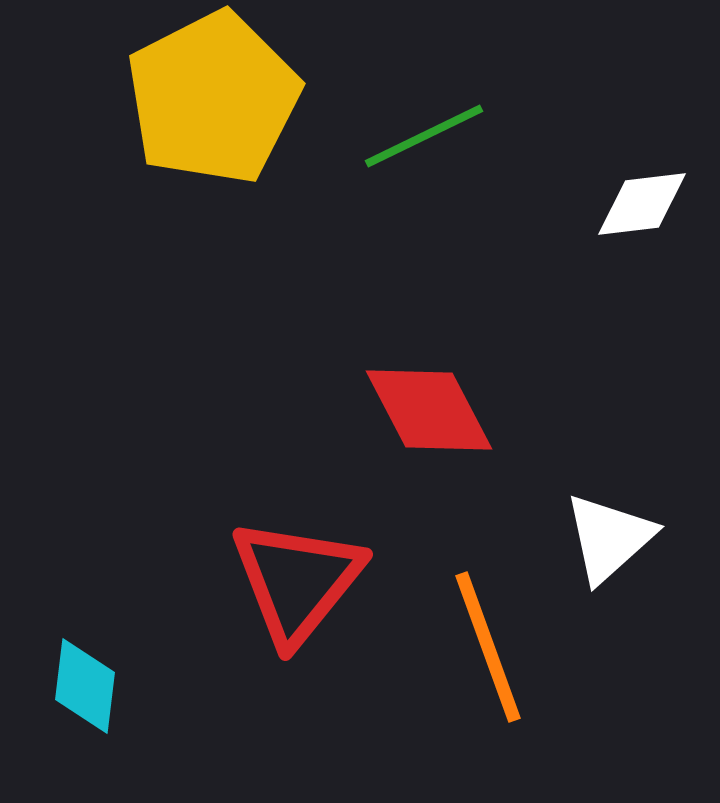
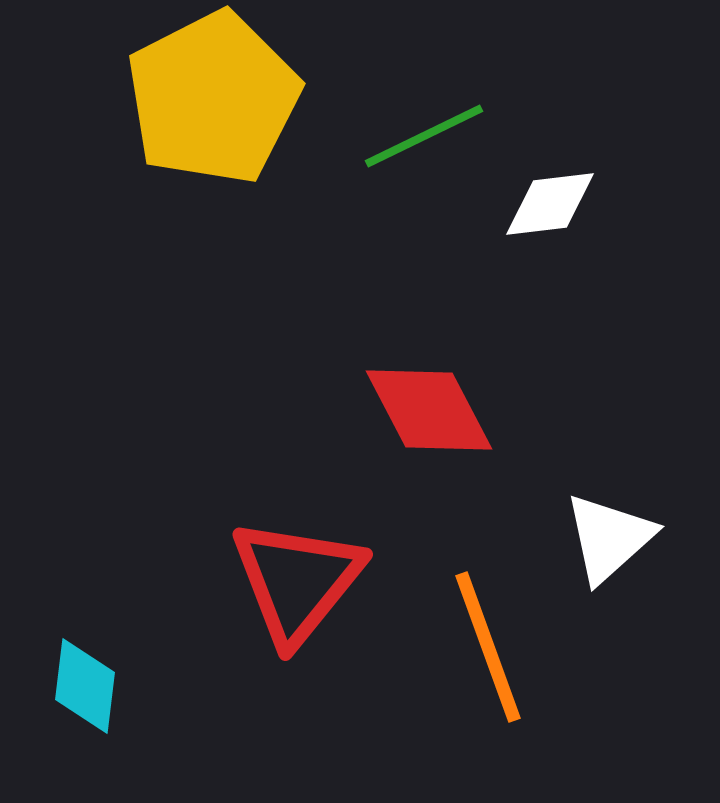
white diamond: moved 92 px left
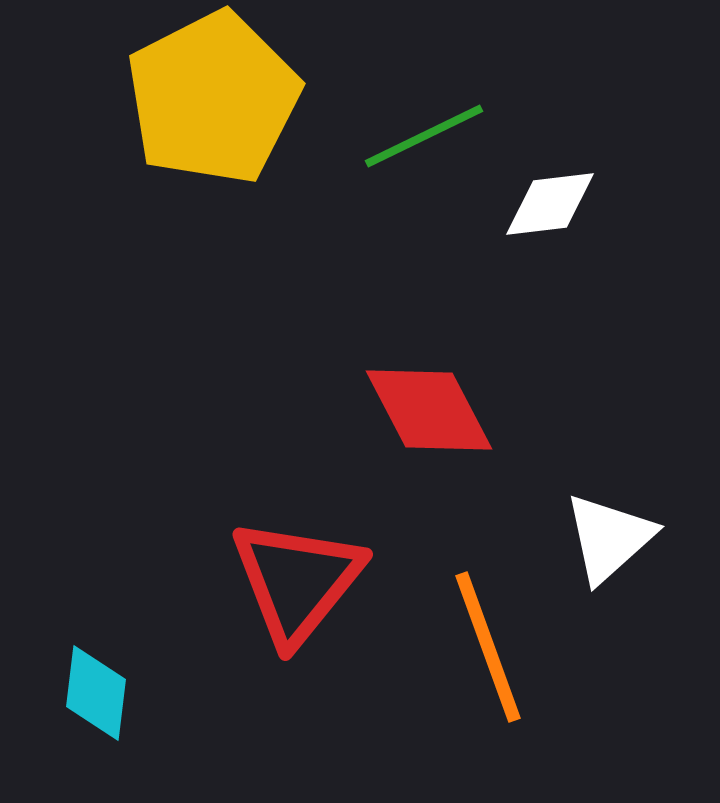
cyan diamond: moved 11 px right, 7 px down
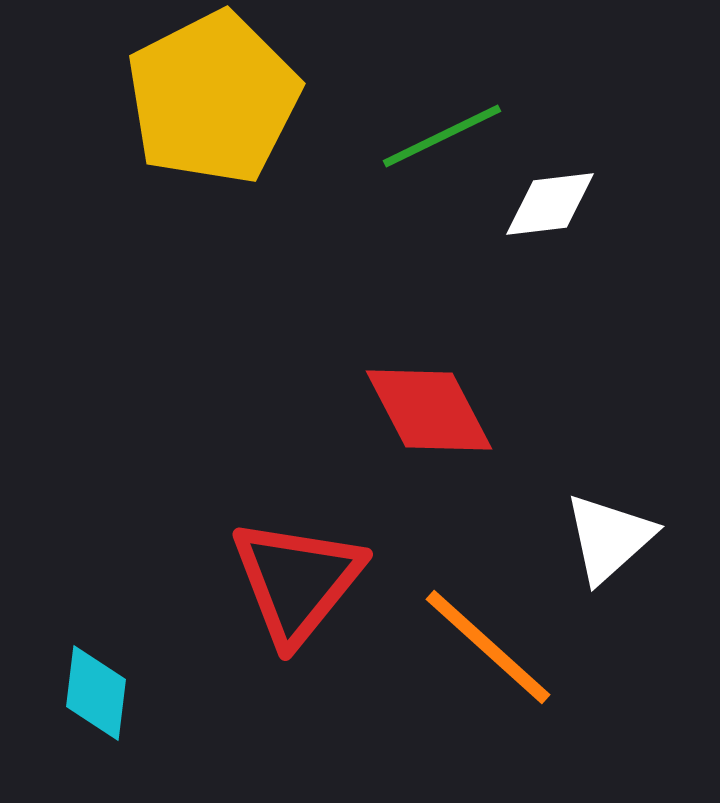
green line: moved 18 px right
orange line: rotated 28 degrees counterclockwise
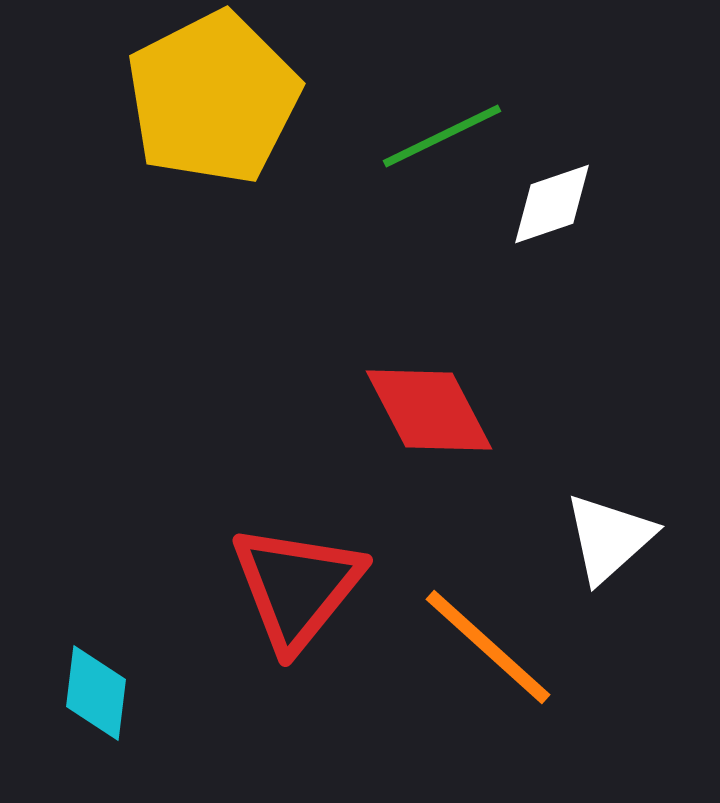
white diamond: moved 2 px right; rotated 12 degrees counterclockwise
red triangle: moved 6 px down
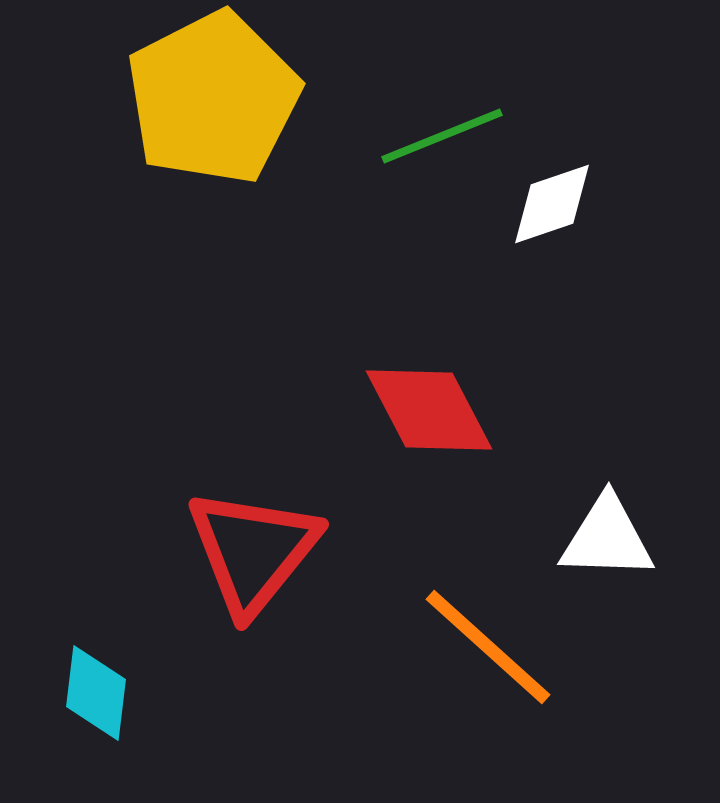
green line: rotated 4 degrees clockwise
white triangle: moved 2 px left; rotated 44 degrees clockwise
red triangle: moved 44 px left, 36 px up
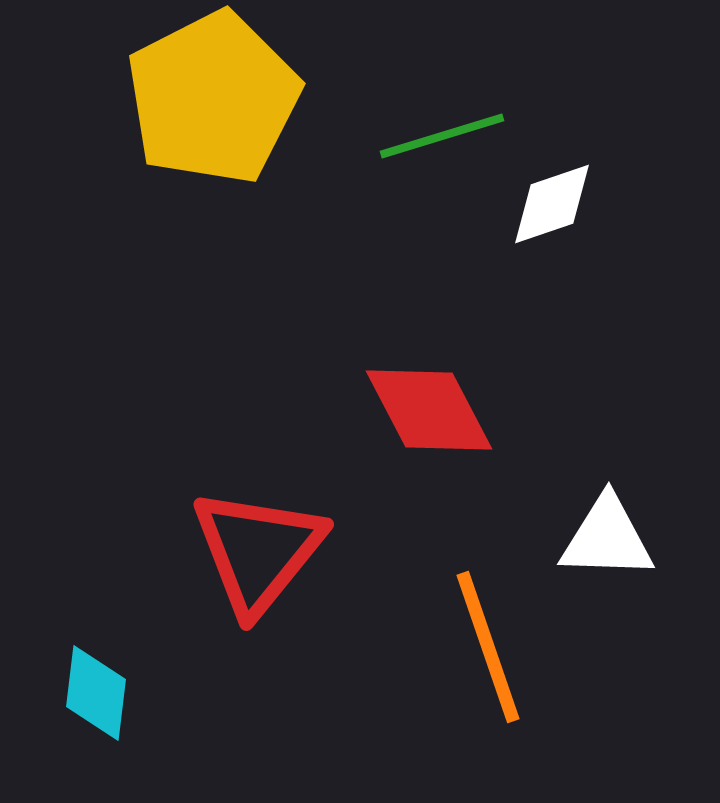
green line: rotated 5 degrees clockwise
red triangle: moved 5 px right
orange line: rotated 29 degrees clockwise
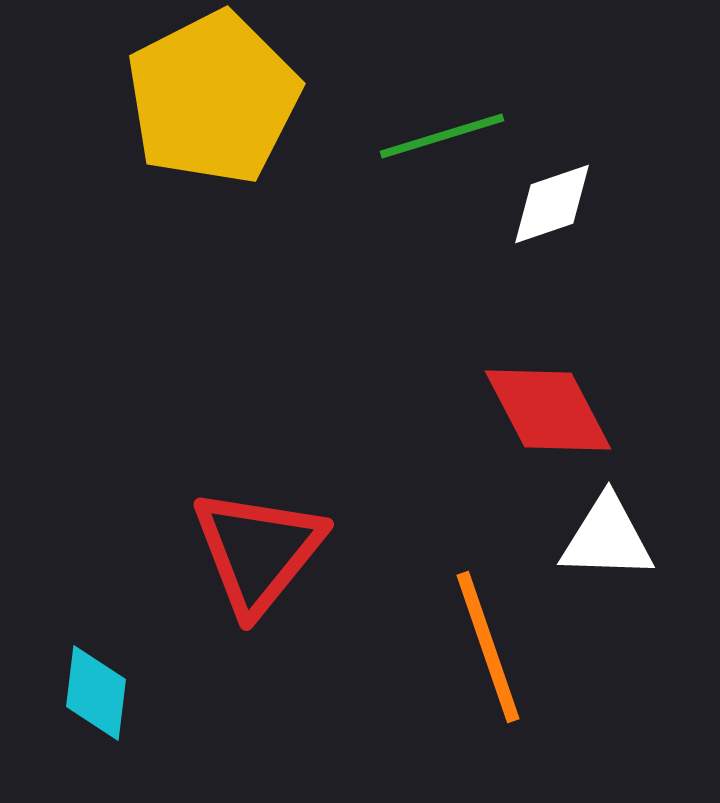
red diamond: moved 119 px right
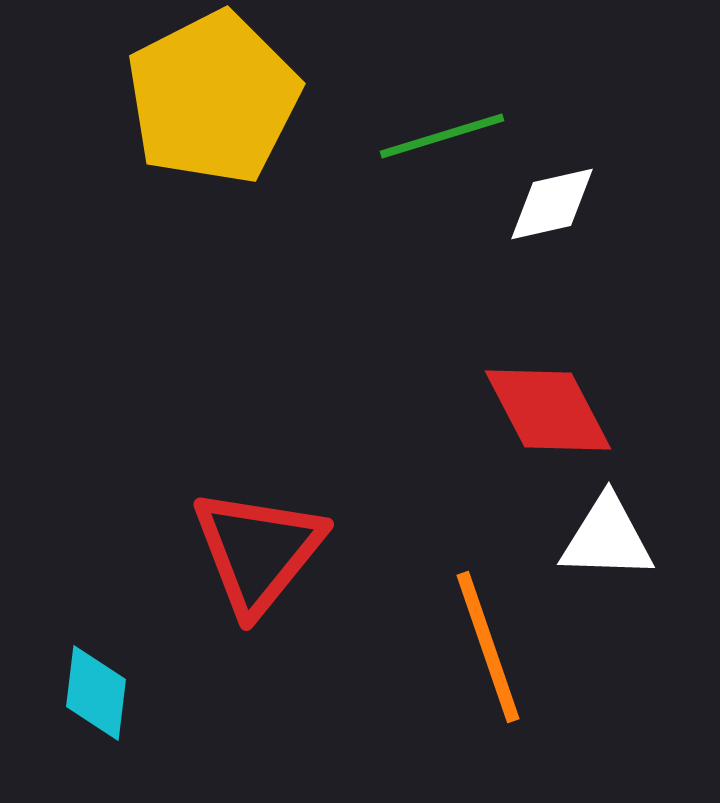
white diamond: rotated 6 degrees clockwise
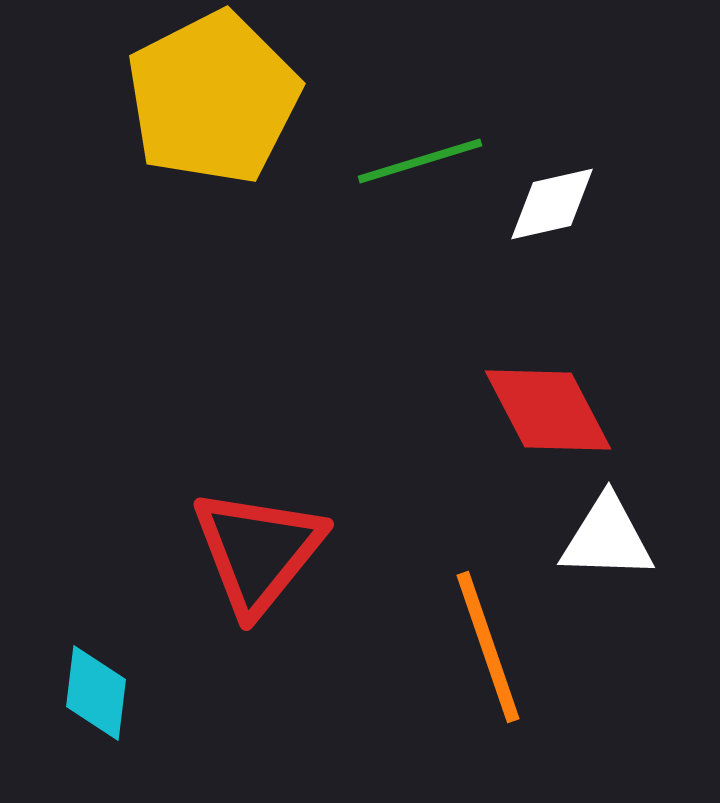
green line: moved 22 px left, 25 px down
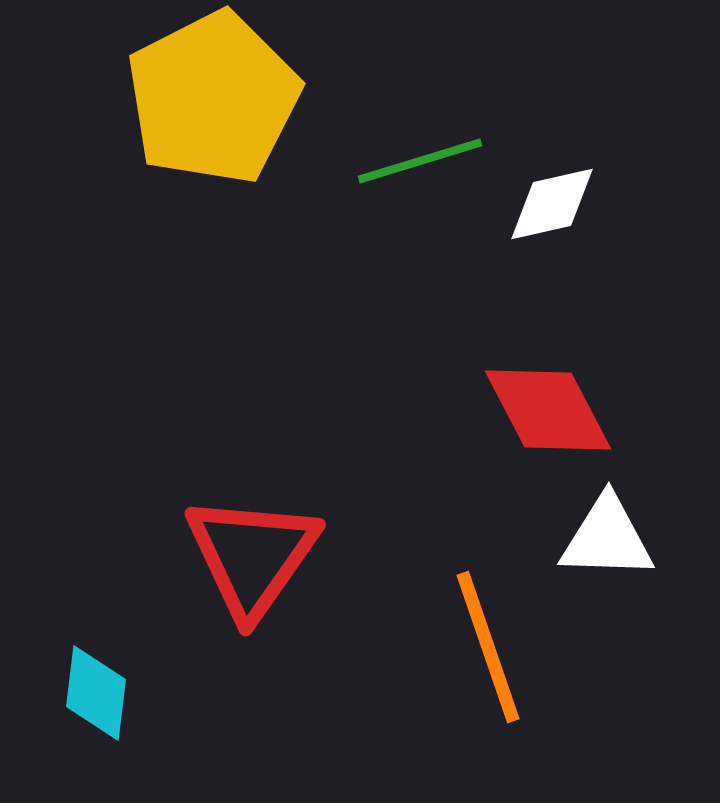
red triangle: moved 6 px left, 5 px down; rotated 4 degrees counterclockwise
